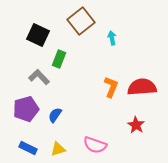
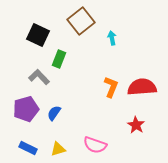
blue semicircle: moved 1 px left, 2 px up
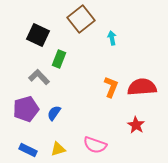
brown square: moved 2 px up
blue rectangle: moved 2 px down
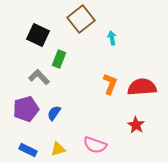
orange L-shape: moved 1 px left, 3 px up
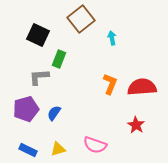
gray L-shape: rotated 50 degrees counterclockwise
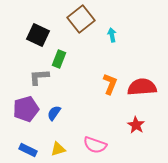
cyan arrow: moved 3 px up
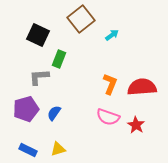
cyan arrow: rotated 64 degrees clockwise
pink semicircle: moved 13 px right, 28 px up
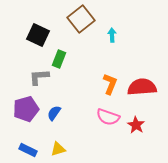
cyan arrow: rotated 56 degrees counterclockwise
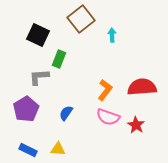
orange L-shape: moved 5 px left, 6 px down; rotated 15 degrees clockwise
purple pentagon: rotated 15 degrees counterclockwise
blue semicircle: moved 12 px right
yellow triangle: rotated 21 degrees clockwise
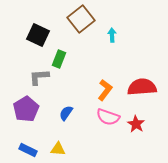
red star: moved 1 px up
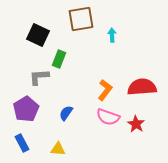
brown square: rotated 28 degrees clockwise
blue rectangle: moved 6 px left, 7 px up; rotated 36 degrees clockwise
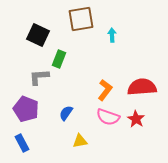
purple pentagon: rotated 20 degrees counterclockwise
red star: moved 5 px up
yellow triangle: moved 22 px right, 8 px up; rotated 14 degrees counterclockwise
